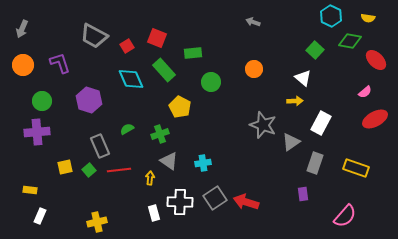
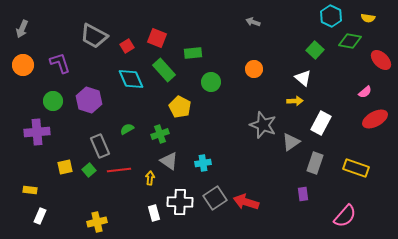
red ellipse at (376, 60): moved 5 px right
green circle at (42, 101): moved 11 px right
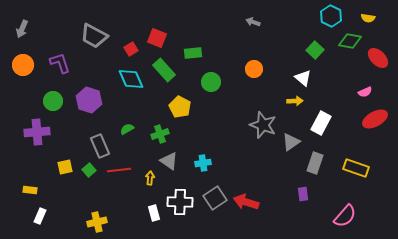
red square at (127, 46): moved 4 px right, 3 px down
red ellipse at (381, 60): moved 3 px left, 2 px up
pink semicircle at (365, 92): rotated 16 degrees clockwise
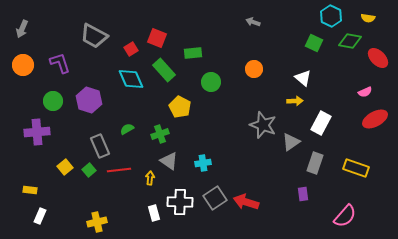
green square at (315, 50): moved 1 px left, 7 px up; rotated 18 degrees counterclockwise
yellow square at (65, 167): rotated 28 degrees counterclockwise
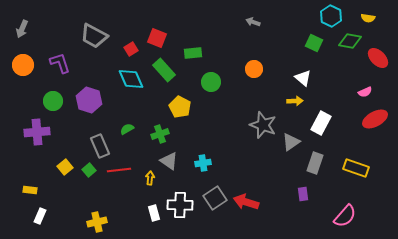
white cross at (180, 202): moved 3 px down
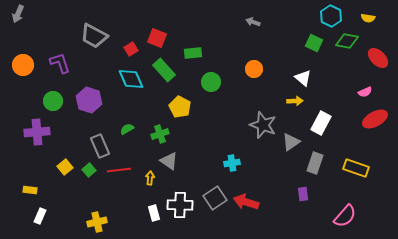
gray arrow at (22, 29): moved 4 px left, 15 px up
green diamond at (350, 41): moved 3 px left
cyan cross at (203, 163): moved 29 px right
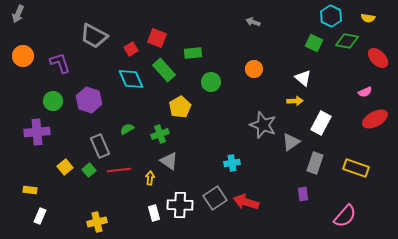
orange circle at (23, 65): moved 9 px up
yellow pentagon at (180, 107): rotated 15 degrees clockwise
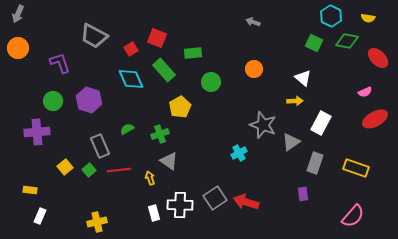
orange circle at (23, 56): moved 5 px left, 8 px up
cyan cross at (232, 163): moved 7 px right, 10 px up; rotated 21 degrees counterclockwise
yellow arrow at (150, 178): rotated 24 degrees counterclockwise
pink semicircle at (345, 216): moved 8 px right
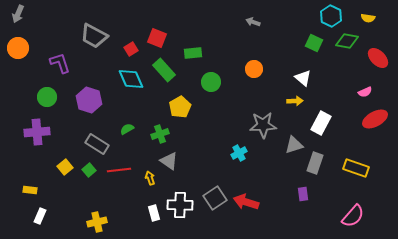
green circle at (53, 101): moved 6 px left, 4 px up
gray star at (263, 125): rotated 24 degrees counterclockwise
gray triangle at (291, 142): moved 3 px right, 3 px down; rotated 18 degrees clockwise
gray rectangle at (100, 146): moved 3 px left, 2 px up; rotated 35 degrees counterclockwise
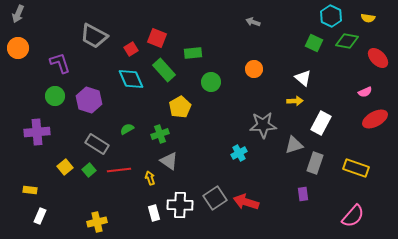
green circle at (47, 97): moved 8 px right, 1 px up
